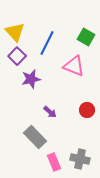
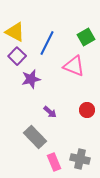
yellow triangle: rotated 20 degrees counterclockwise
green square: rotated 30 degrees clockwise
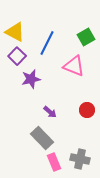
gray rectangle: moved 7 px right, 1 px down
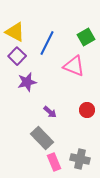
purple star: moved 4 px left, 3 px down
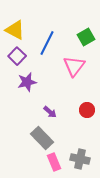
yellow triangle: moved 2 px up
pink triangle: rotated 45 degrees clockwise
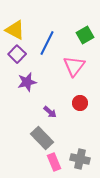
green square: moved 1 px left, 2 px up
purple square: moved 2 px up
red circle: moved 7 px left, 7 px up
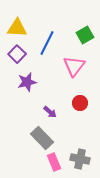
yellow triangle: moved 2 px right, 2 px up; rotated 25 degrees counterclockwise
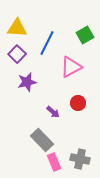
pink triangle: moved 3 px left, 1 px down; rotated 25 degrees clockwise
red circle: moved 2 px left
purple arrow: moved 3 px right
gray rectangle: moved 2 px down
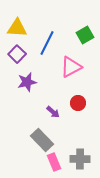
gray cross: rotated 12 degrees counterclockwise
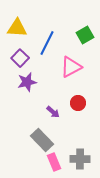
purple square: moved 3 px right, 4 px down
